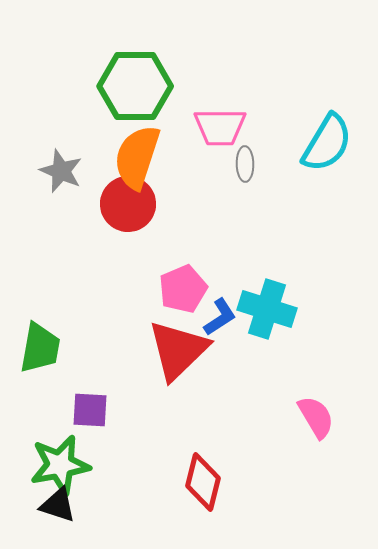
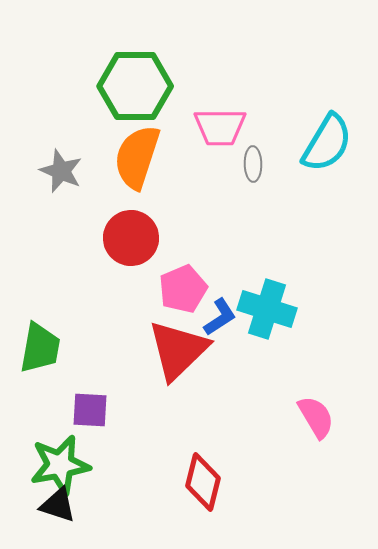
gray ellipse: moved 8 px right
red circle: moved 3 px right, 34 px down
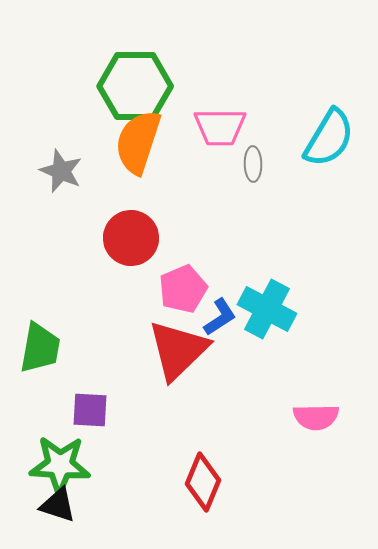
cyan semicircle: moved 2 px right, 5 px up
orange semicircle: moved 1 px right, 15 px up
cyan cross: rotated 10 degrees clockwise
pink semicircle: rotated 120 degrees clockwise
green star: rotated 14 degrees clockwise
red diamond: rotated 8 degrees clockwise
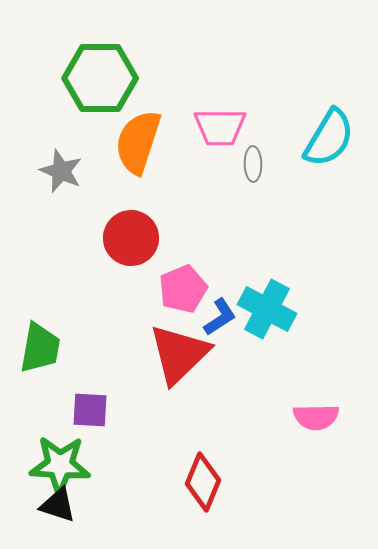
green hexagon: moved 35 px left, 8 px up
red triangle: moved 1 px right, 4 px down
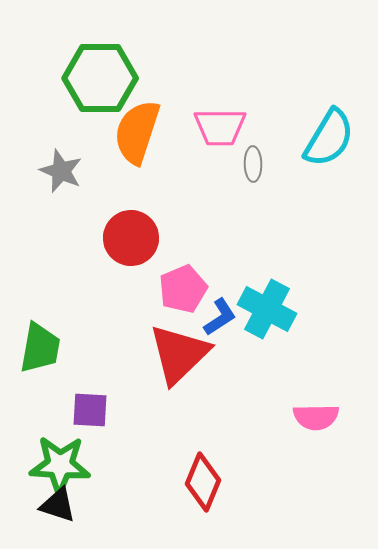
orange semicircle: moved 1 px left, 10 px up
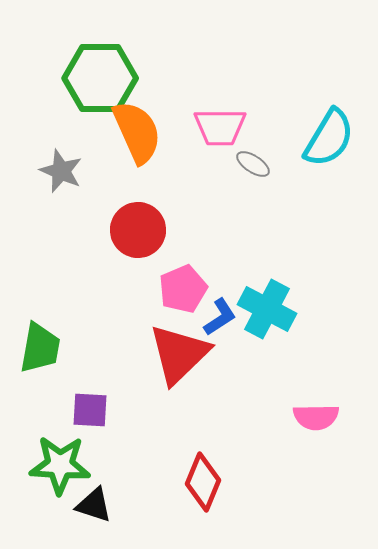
orange semicircle: rotated 138 degrees clockwise
gray ellipse: rotated 56 degrees counterclockwise
red circle: moved 7 px right, 8 px up
black triangle: moved 36 px right
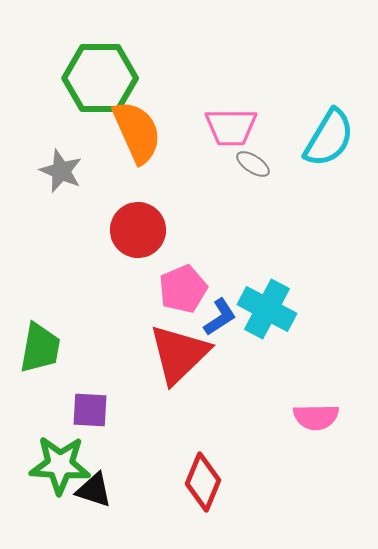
pink trapezoid: moved 11 px right
black triangle: moved 15 px up
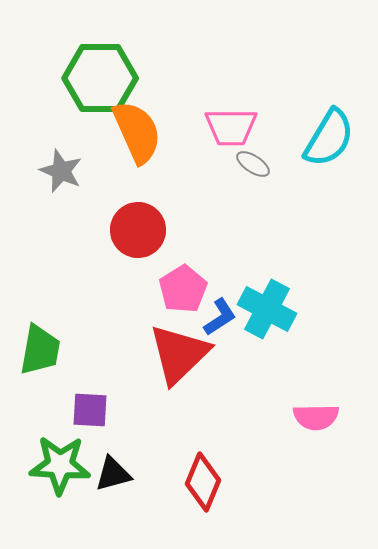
pink pentagon: rotated 9 degrees counterclockwise
green trapezoid: moved 2 px down
black triangle: moved 19 px right, 16 px up; rotated 33 degrees counterclockwise
